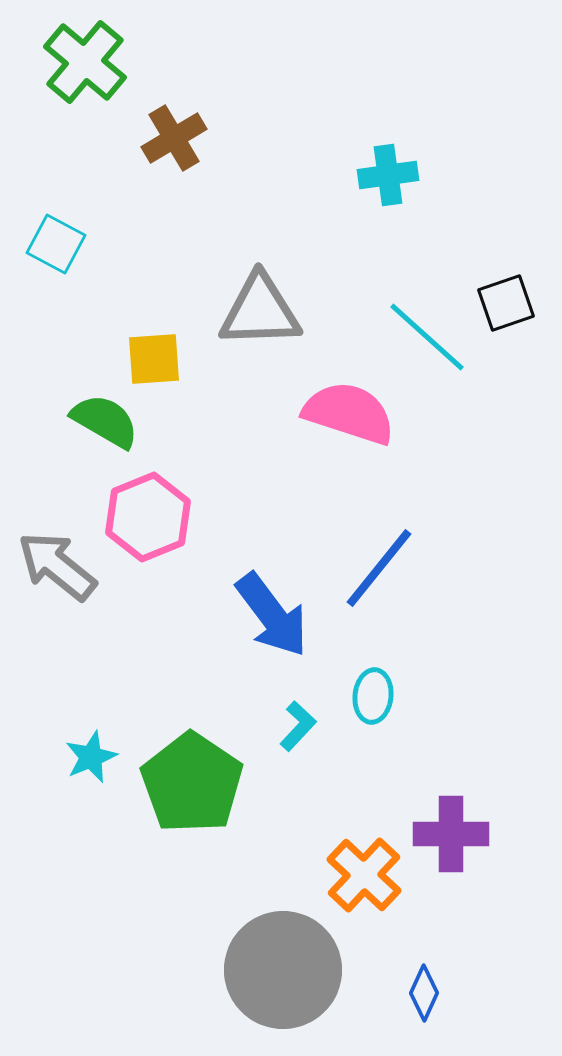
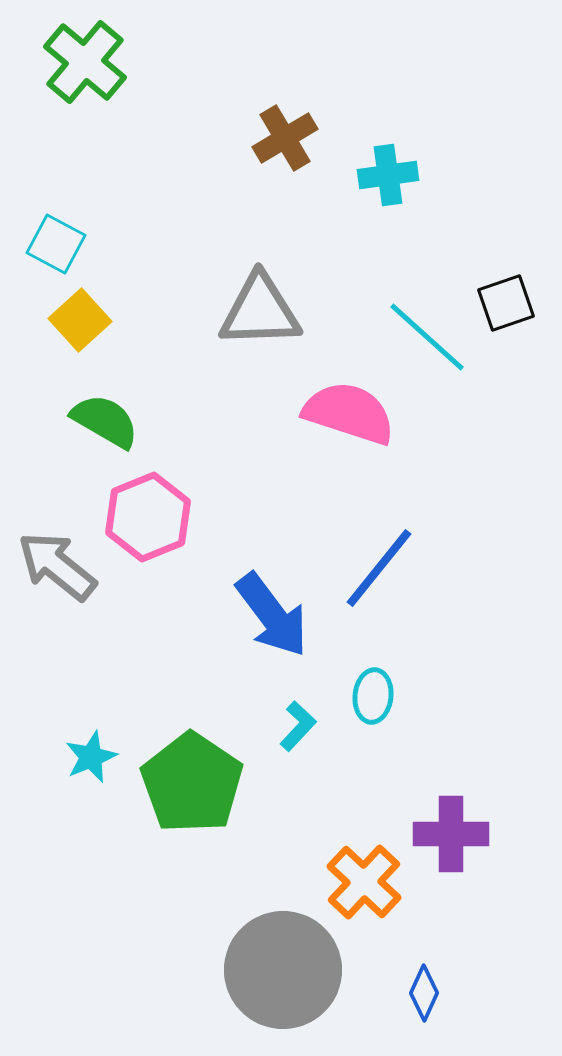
brown cross: moved 111 px right
yellow square: moved 74 px left, 39 px up; rotated 38 degrees counterclockwise
orange cross: moved 7 px down
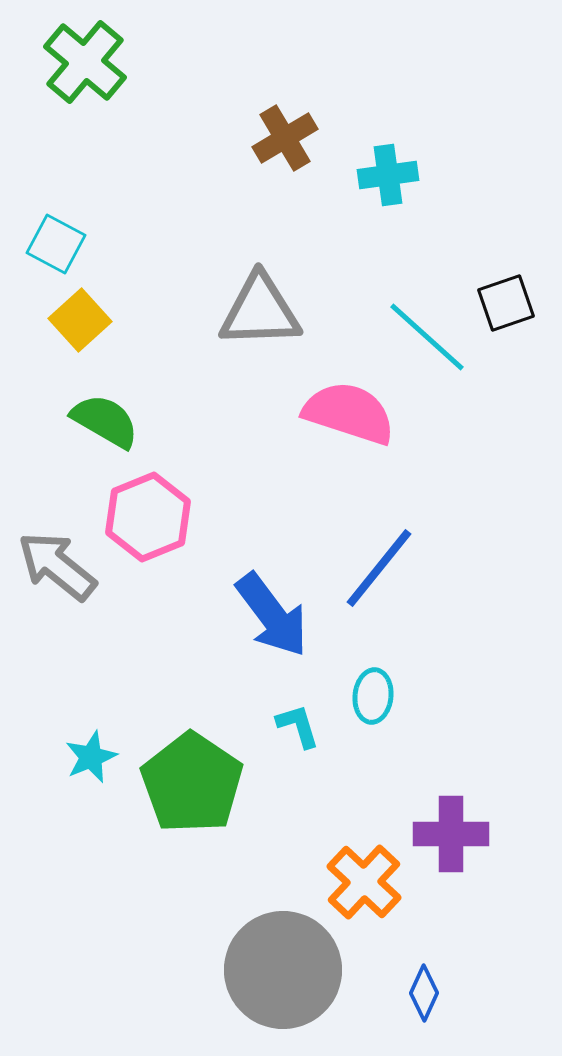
cyan L-shape: rotated 60 degrees counterclockwise
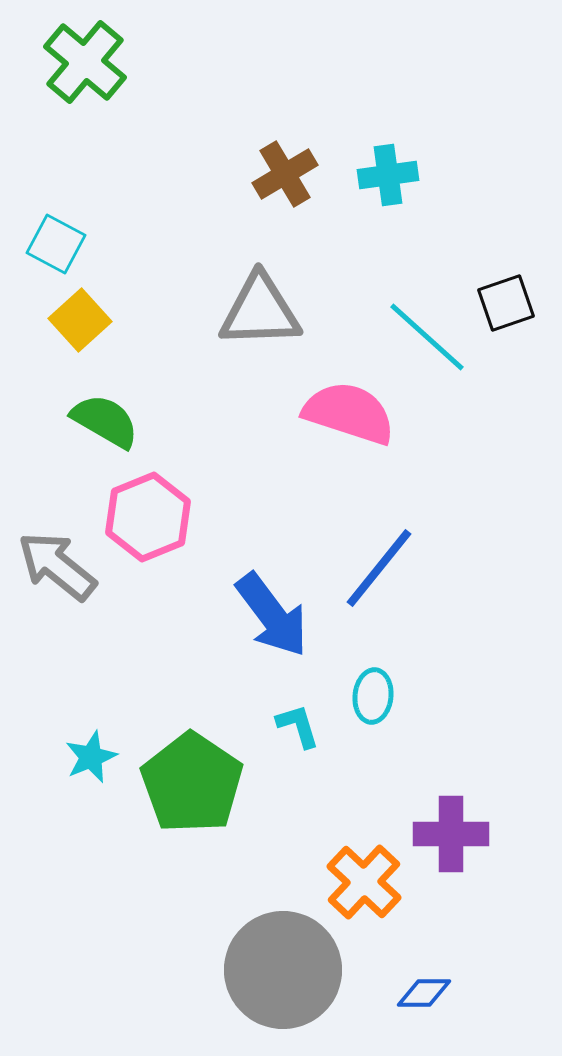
brown cross: moved 36 px down
blue diamond: rotated 66 degrees clockwise
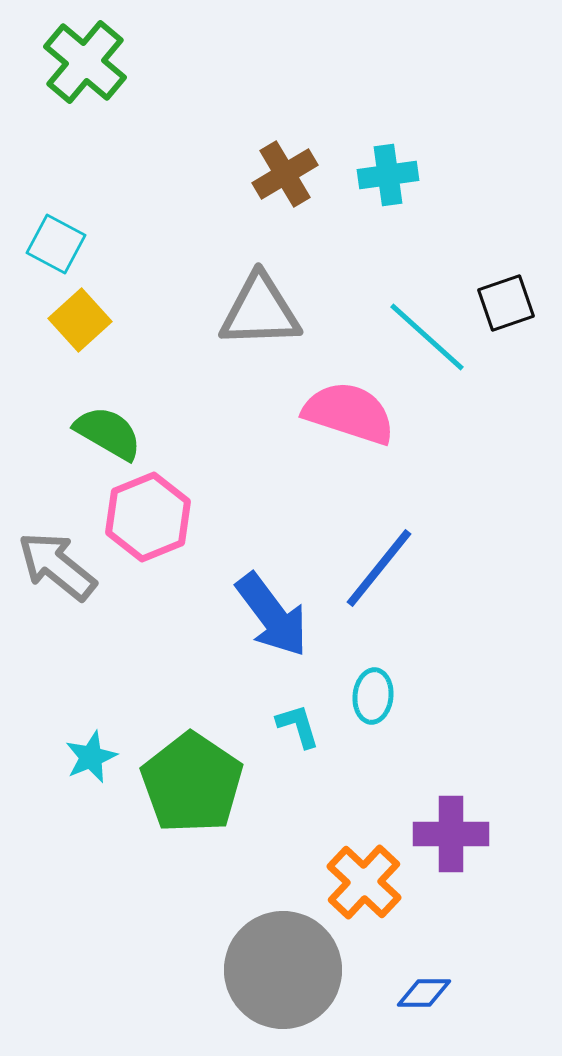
green semicircle: moved 3 px right, 12 px down
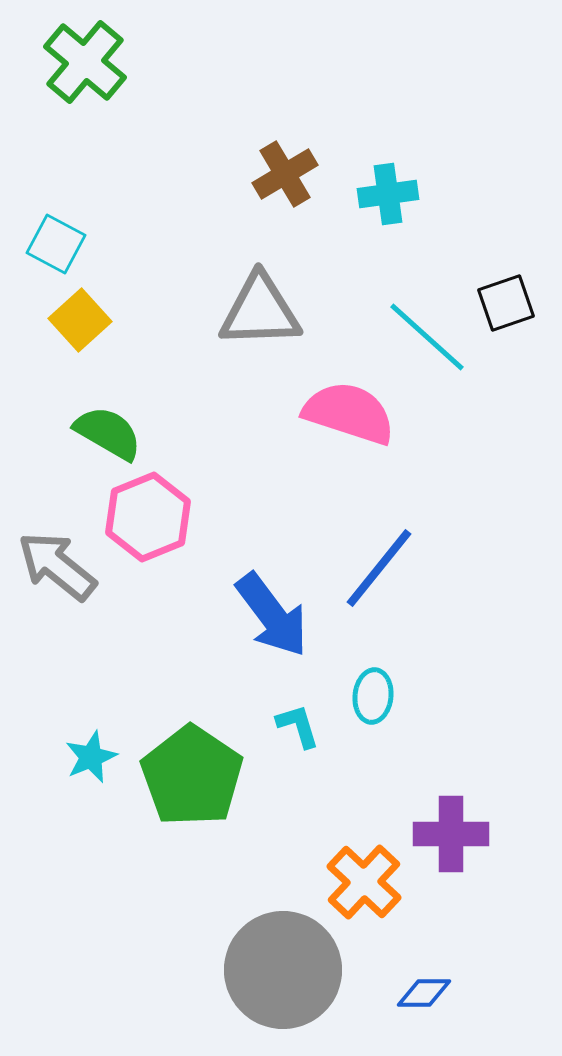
cyan cross: moved 19 px down
green pentagon: moved 7 px up
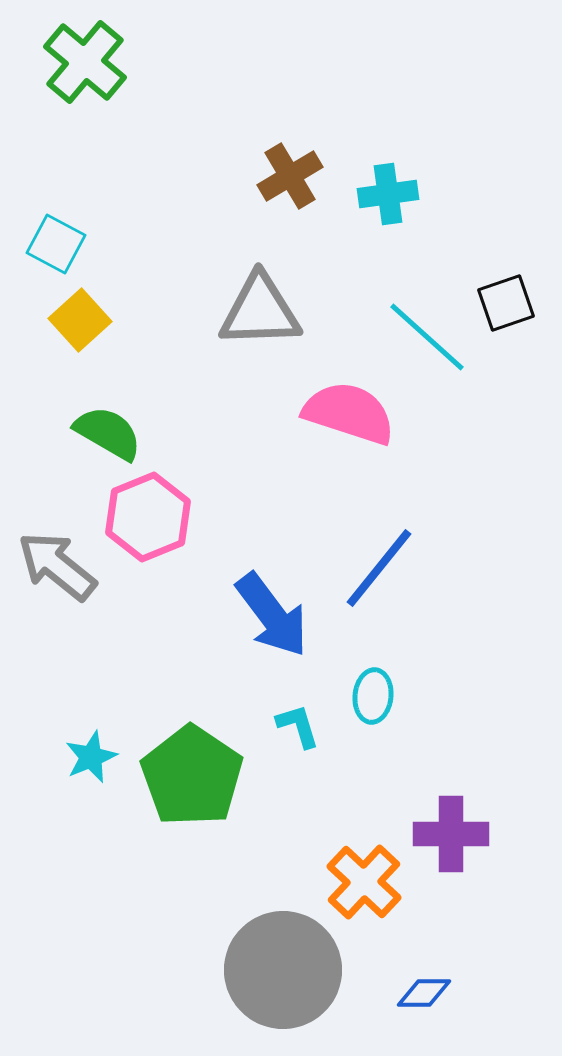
brown cross: moved 5 px right, 2 px down
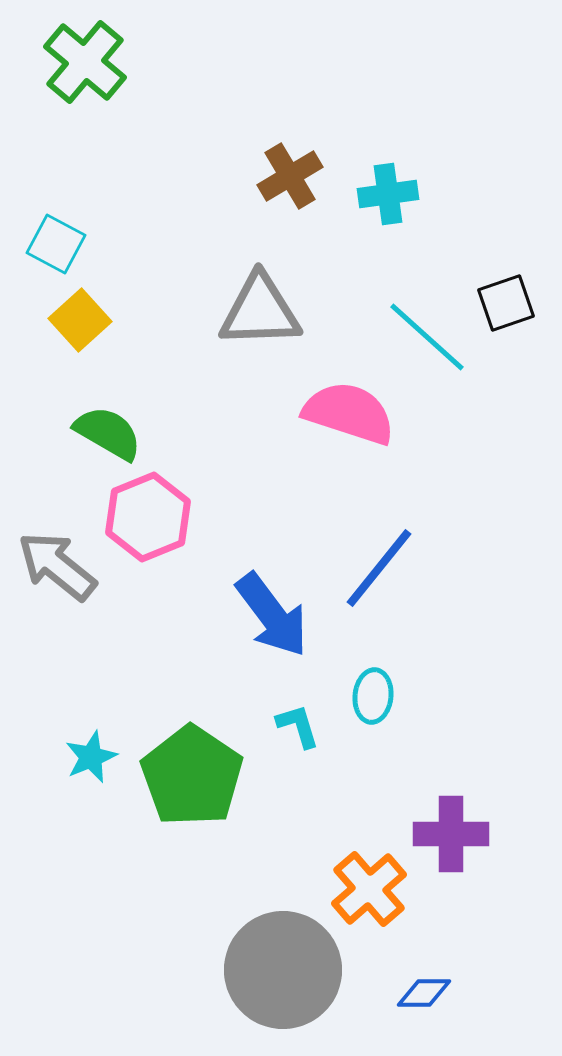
orange cross: moved 5 px right, 7 px down; rotated 6 degrees clockwise
